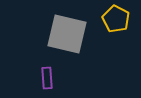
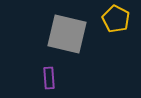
purple rectangle: moved 2 px right
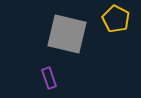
purple rectangle: rotated 15 degrees counterclockwise
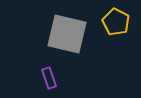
yellow pentagon: moved 3 px down
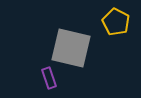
gray square: moved 4 px right, 14 px down
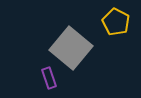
gray square: rotated 27 degrees clockwise
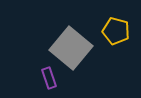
yellow pentagon: moved 9 px down; rotated 12 degrees counterclockwise
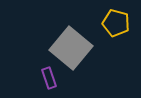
yellow pentagon: moved 8 px up
